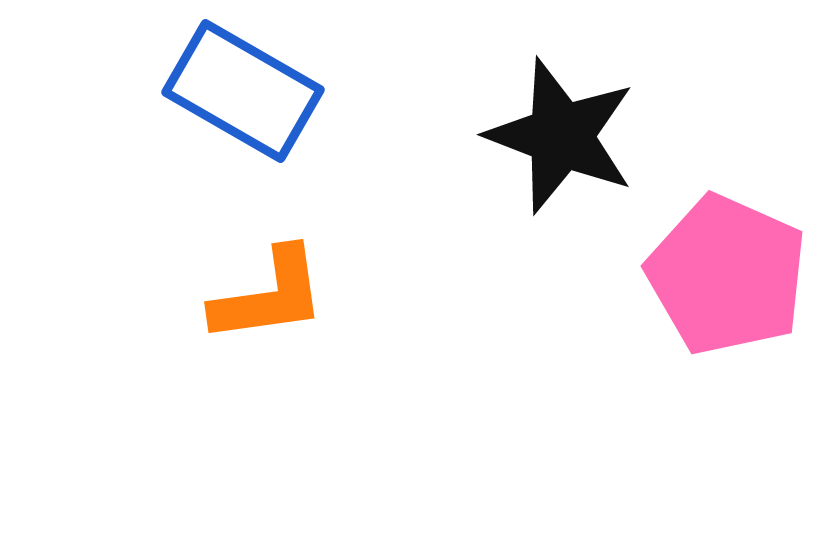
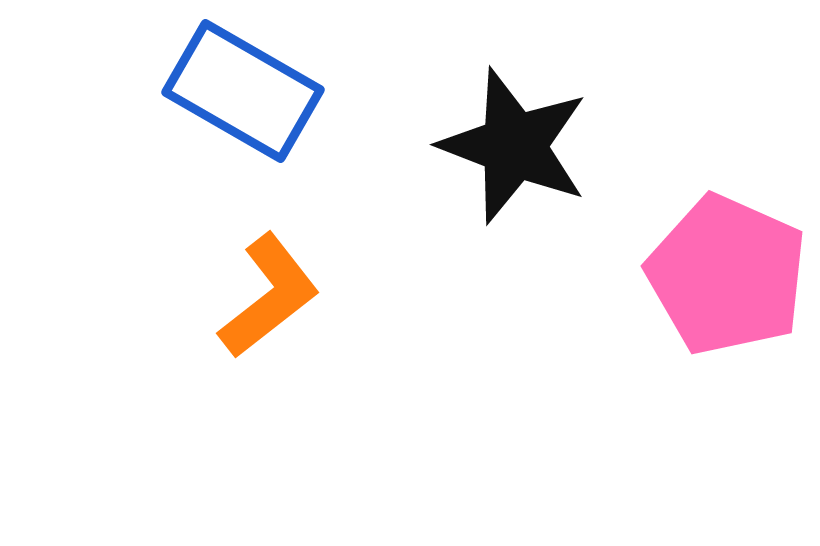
black star: moved 47 px left, 10 px down
orange L-shape: rotated 30 degrees counterclockwise
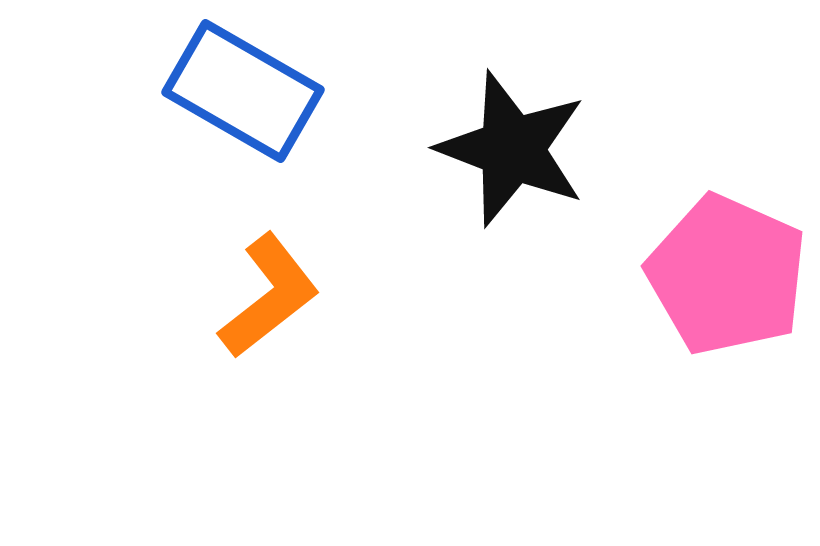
black star: moved 2 px left, 3 px down
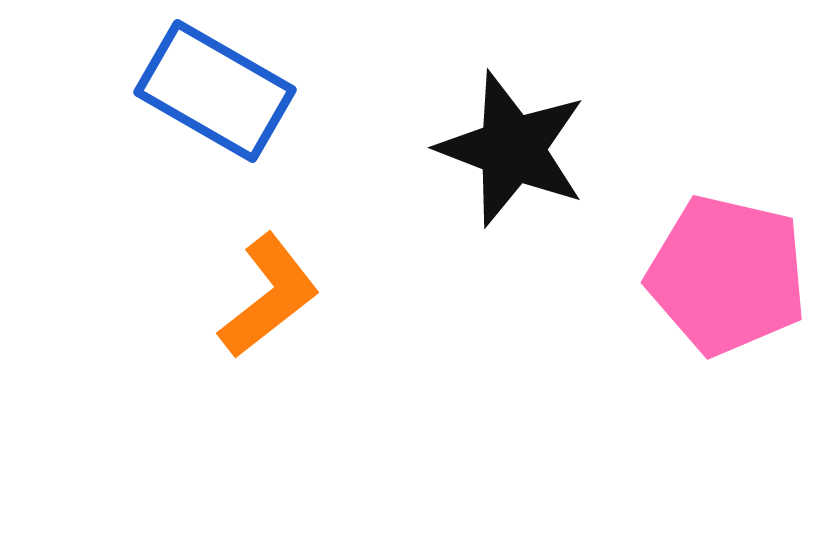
blue rectangle: moved 28 px left
pink pentagon: rotated 11 degrees counterclockwise
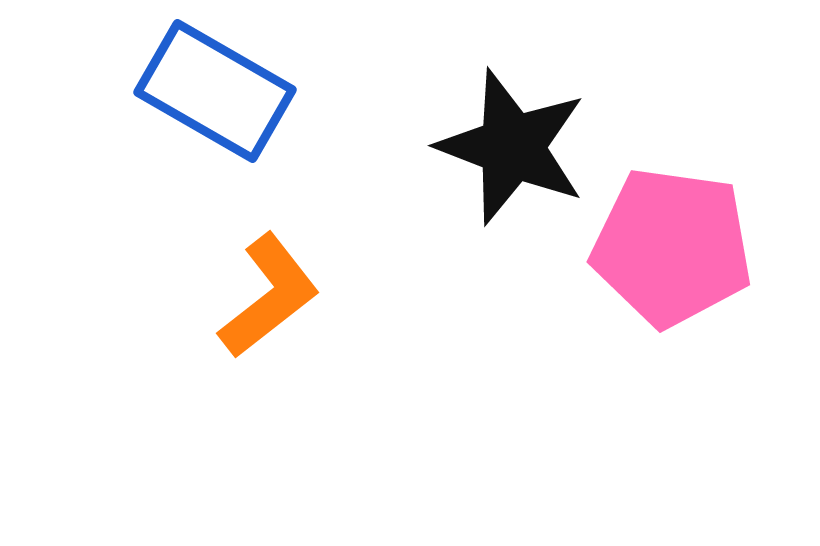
black star: moved 2 px up
pink pentagon: moved 55 px left, 28 px up; rotated 5 degrees counterclockwise
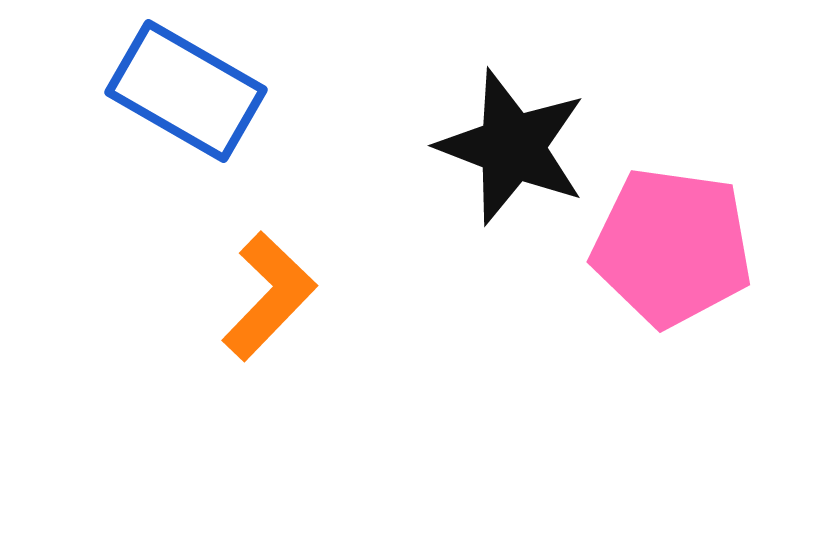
blue rectangle: moved 29 px left
orange L-shape: rotated 8 degrees counterclockwise
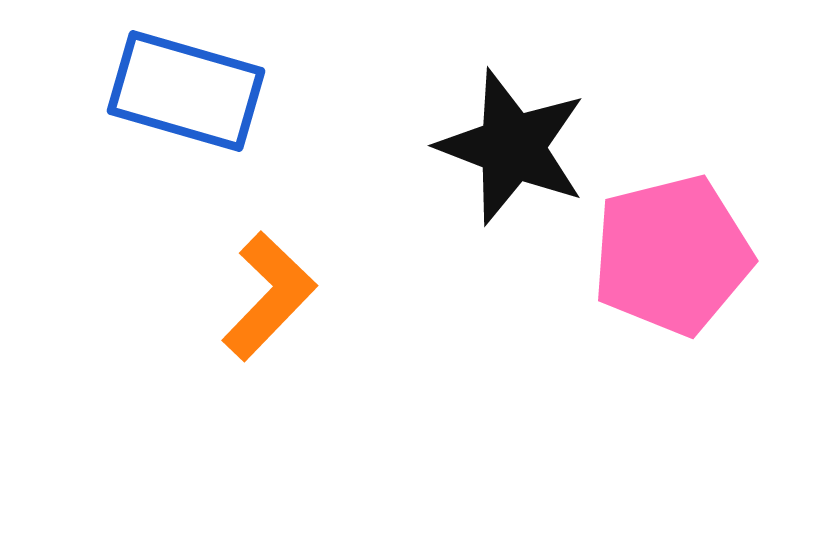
blue rectangle: rotated 14 degrees counterclockwise
pink pentagon: moved 8 px down; rotated 22 degrees counterclockwise
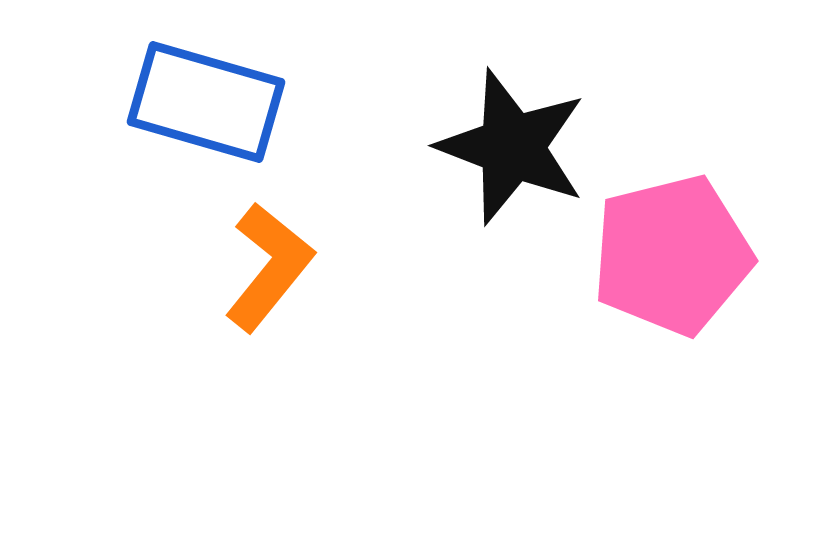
blue rectangle: moved 20 px right, 11 px down
orange L-shape: moved 29 px up; rotated 5 degrees counterclockwise
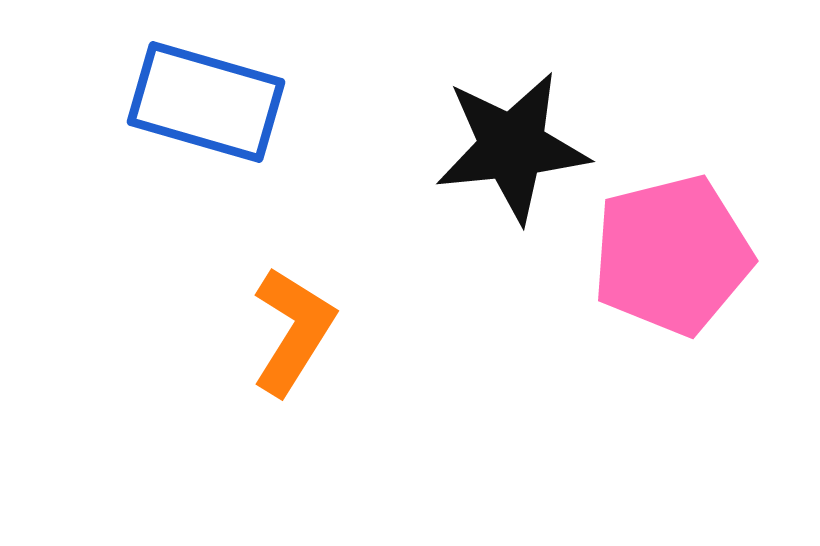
black star: rotated 27 degrees counterclockwise
orange L-shape: moved 24 px right, 64 px down; rotated 7 degrees counterclockwise
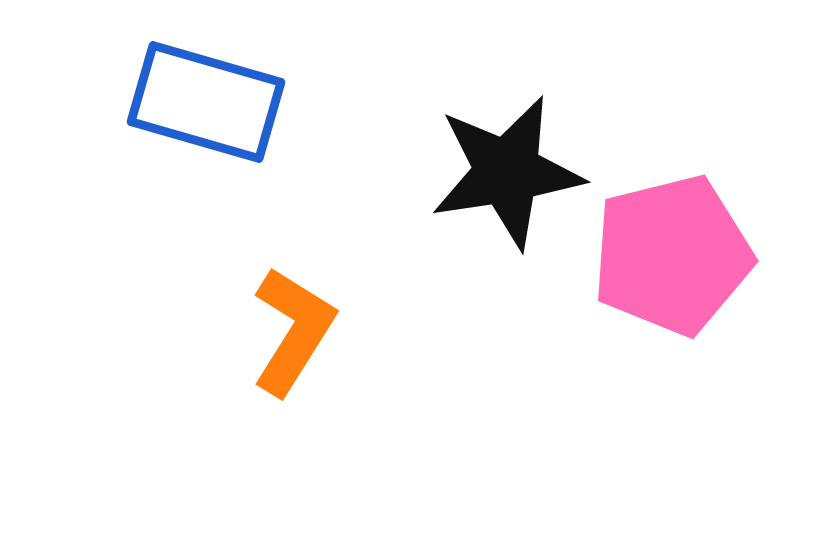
black star: moved 5 px left, 25 px down; rotated 3 degrees counterclockwise
